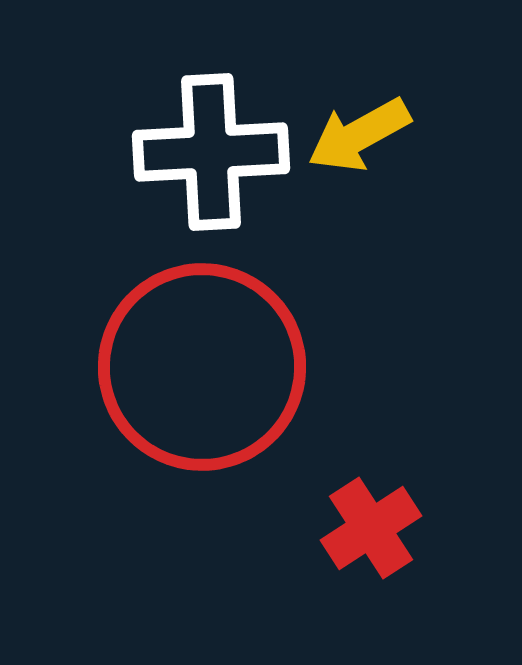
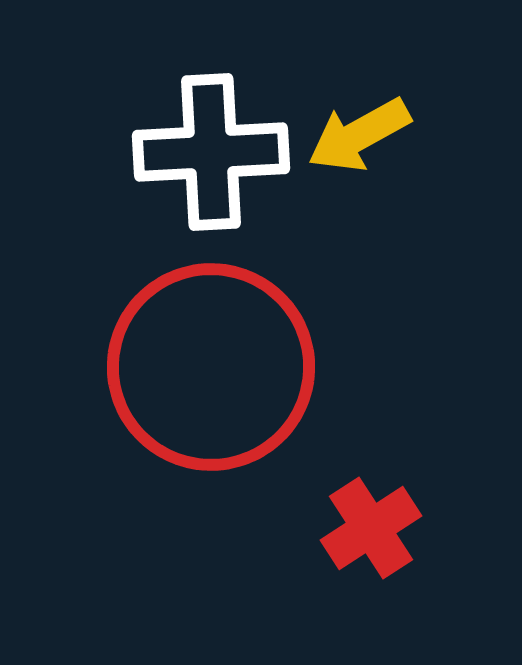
red circle: moved 9 px right
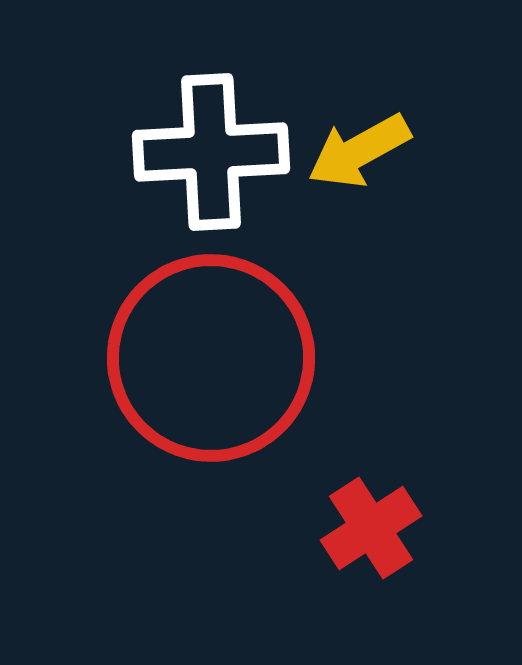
yellow arrow: moved 16 px down
red circle: moved 9 px up
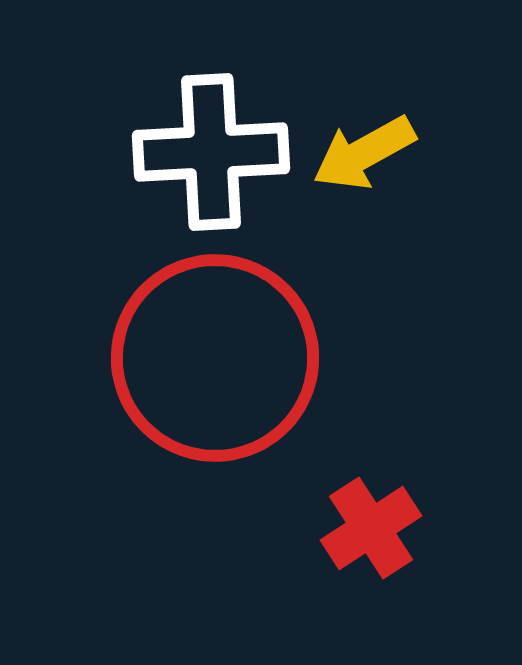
yellow arrow: moved 5 px right, 2 px down
red circle: moved 4 px right
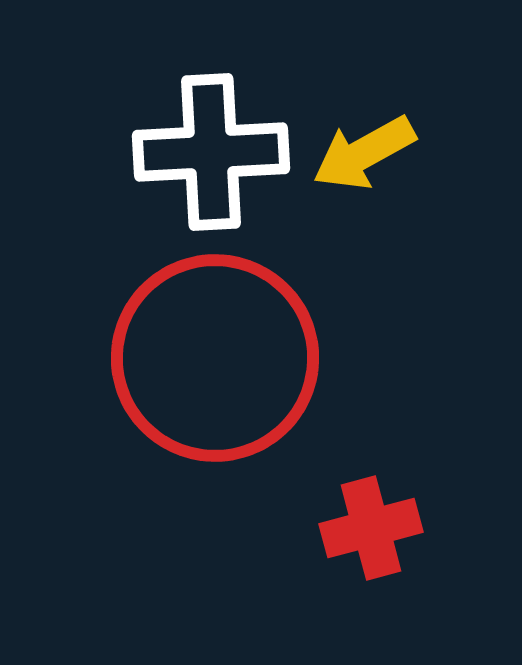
red cross: rotated 18 degrees clockwise
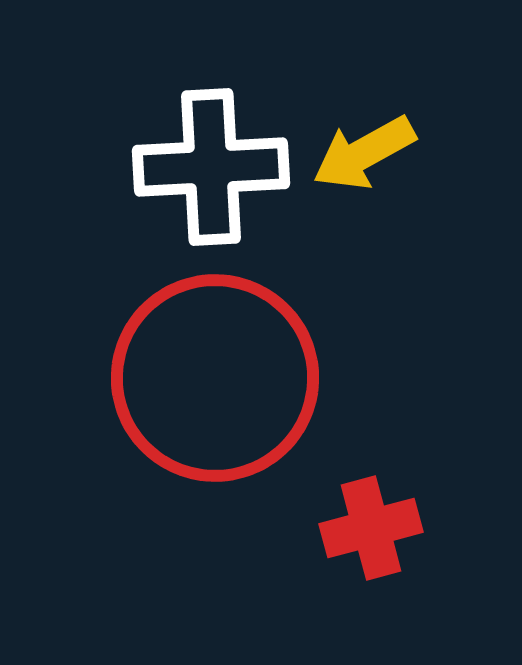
white cross: moved 15 px down
red circle: moved 20 px down
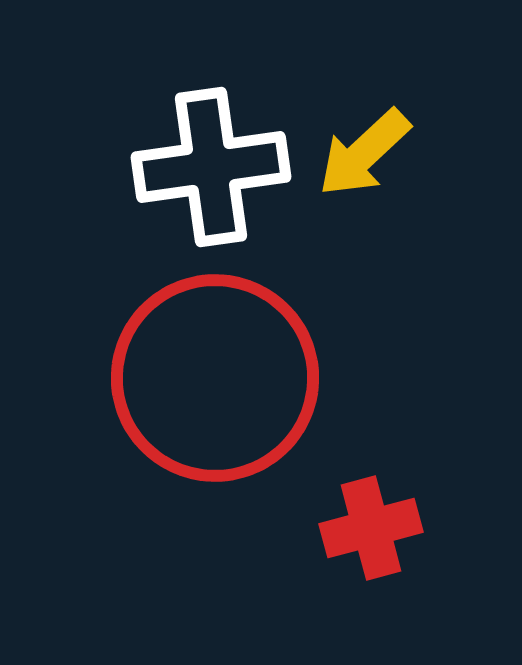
yellow arrow: rotated 14 degrees counterclockwise
white cross: rotated 5 degrees counterclockwise
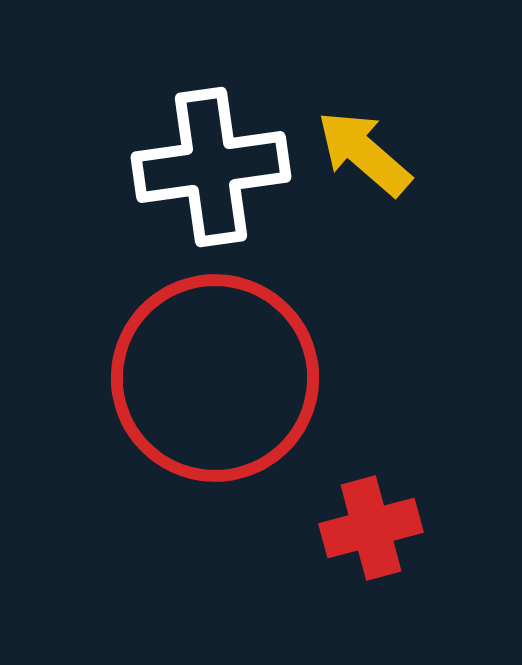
yellow arrow: rotated 84 degrees clockwise
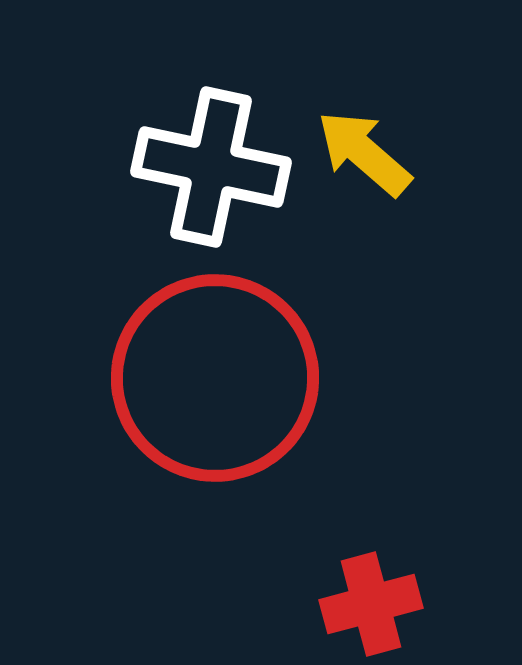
white cross: rotated 20 degrees clockwise
red cross: moved 76 px down
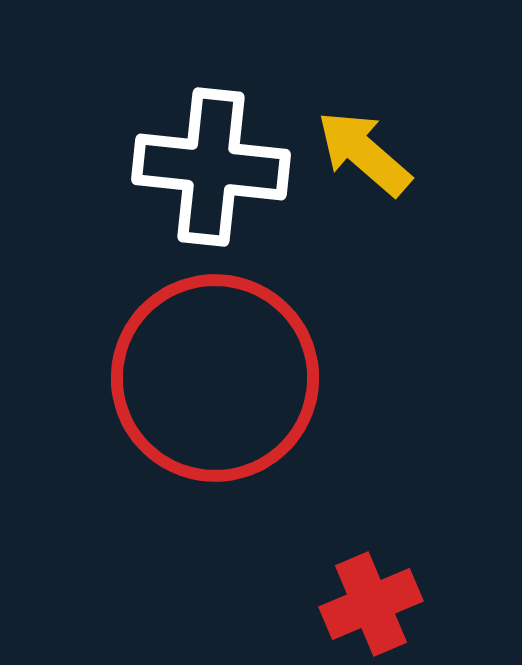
white cross: rotated 6 degrees counterclockwise
red cross: rotated 8 degrees counterclockwise
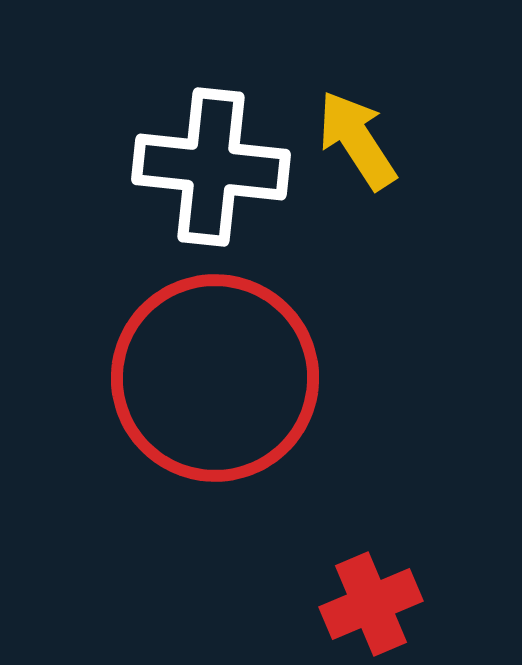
yellow arrow: moved 7 px left, 13 px up; rotated 16 degrees clockwise
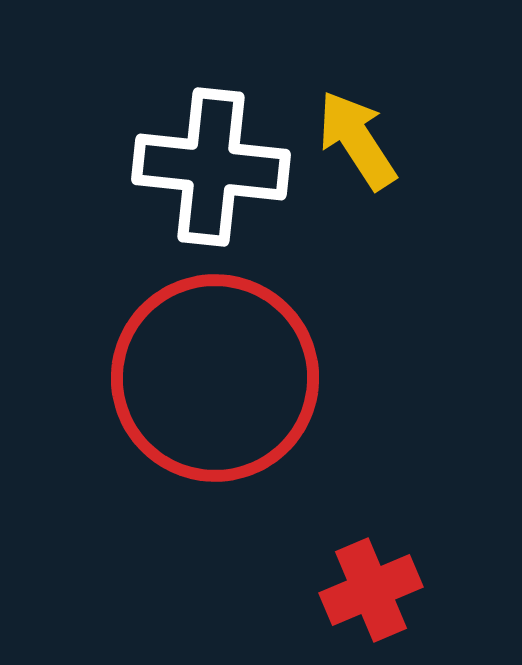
red cross: moved 14 px up
